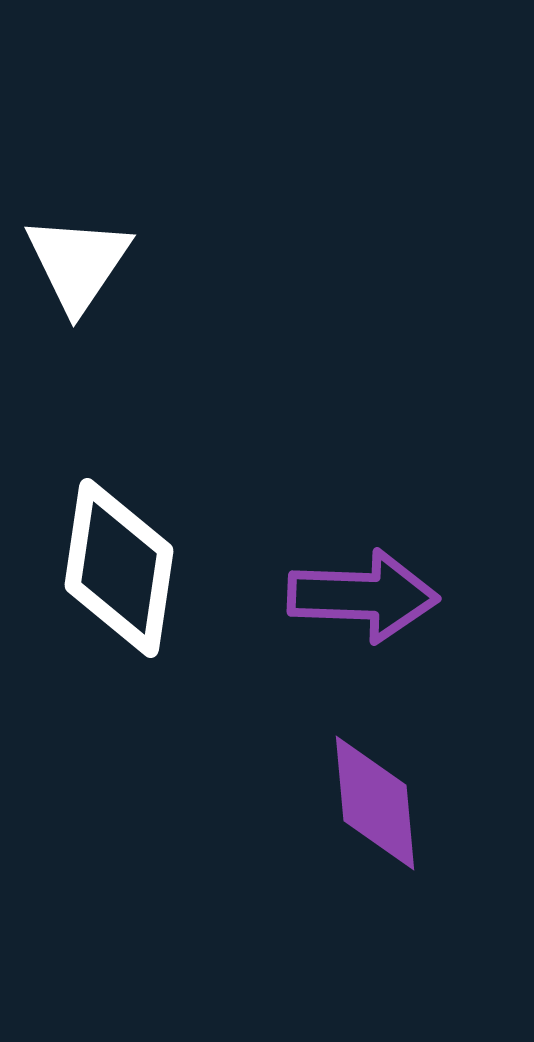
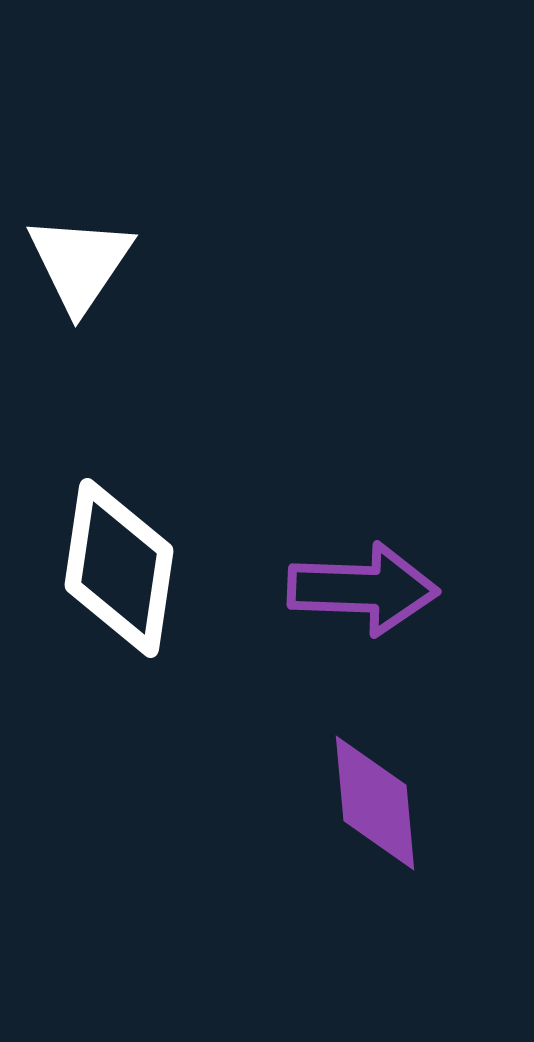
white triangle: moved 2 px right
purple arrow: moved 7 px up
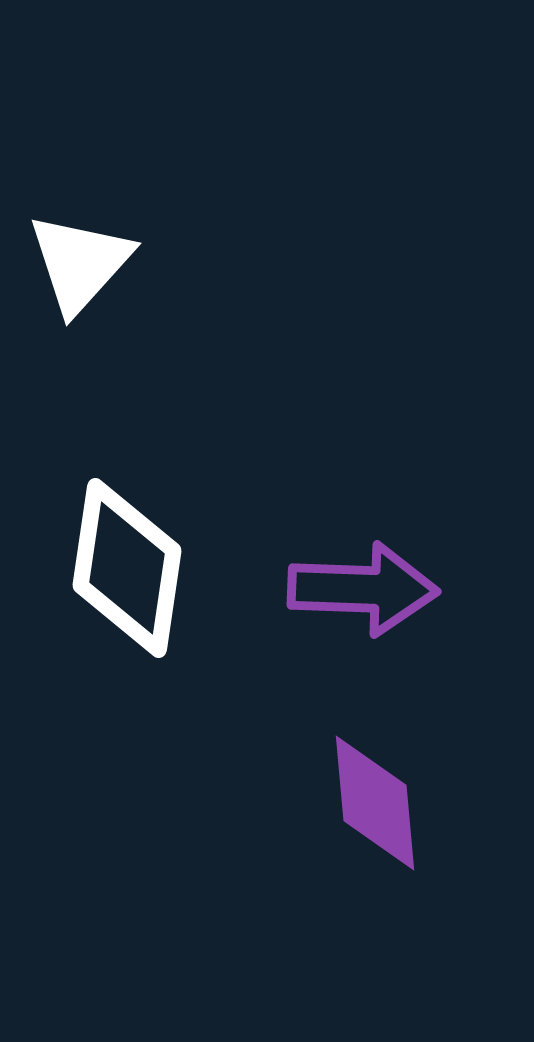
white triangle: rotated 8 degrees clockwise
white diamond: moved 8 px right
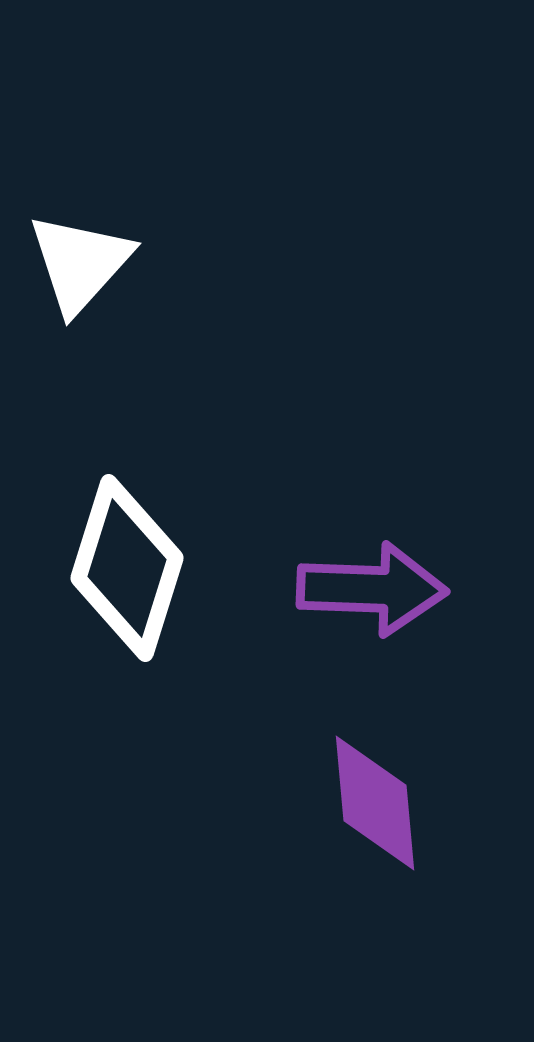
white diamond: rotated 9 degrees clockwise
purple arrow: moved 9 px right
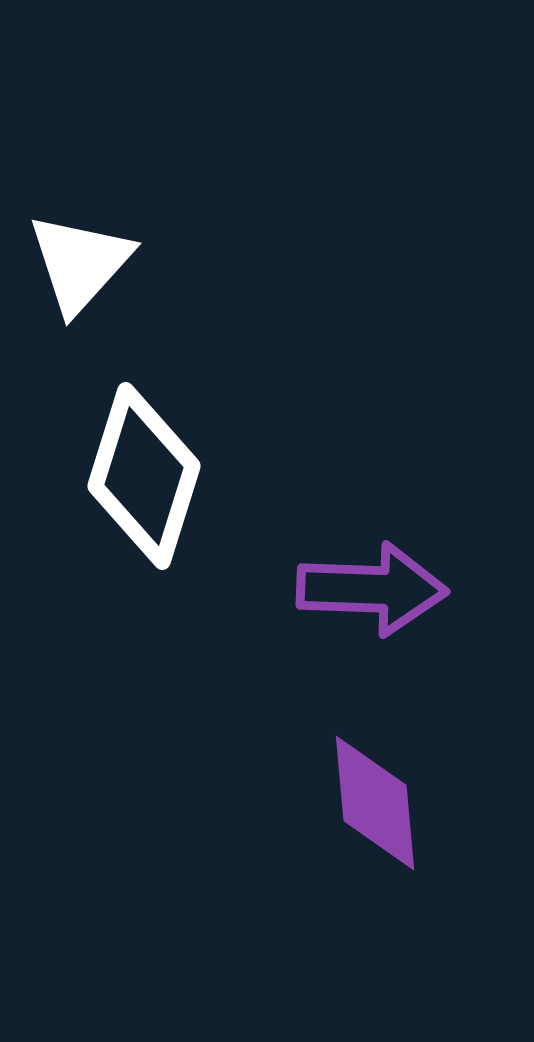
white diamond: moved 17 px right, 92 px up
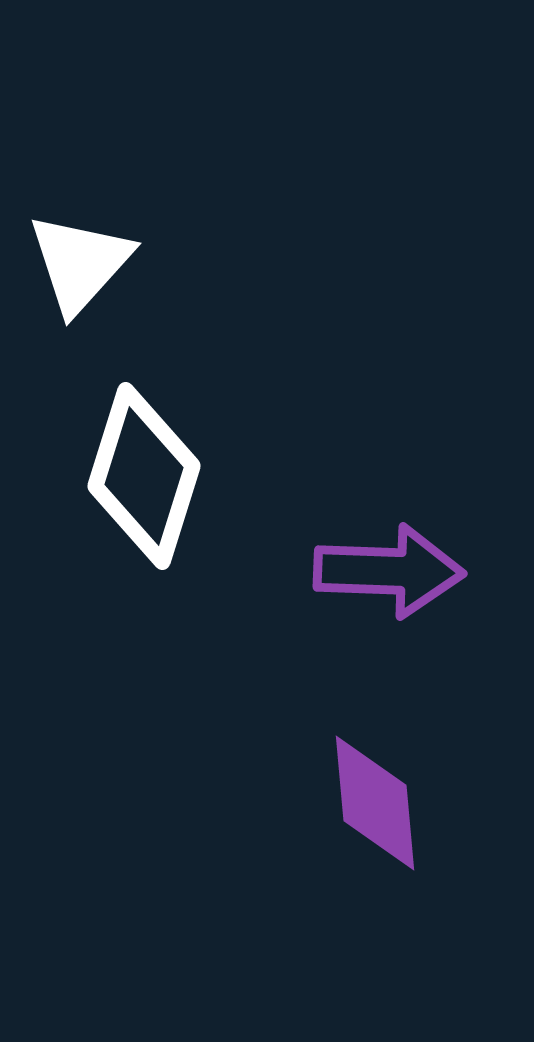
purple arrow: moved 17 px right, 18 px up
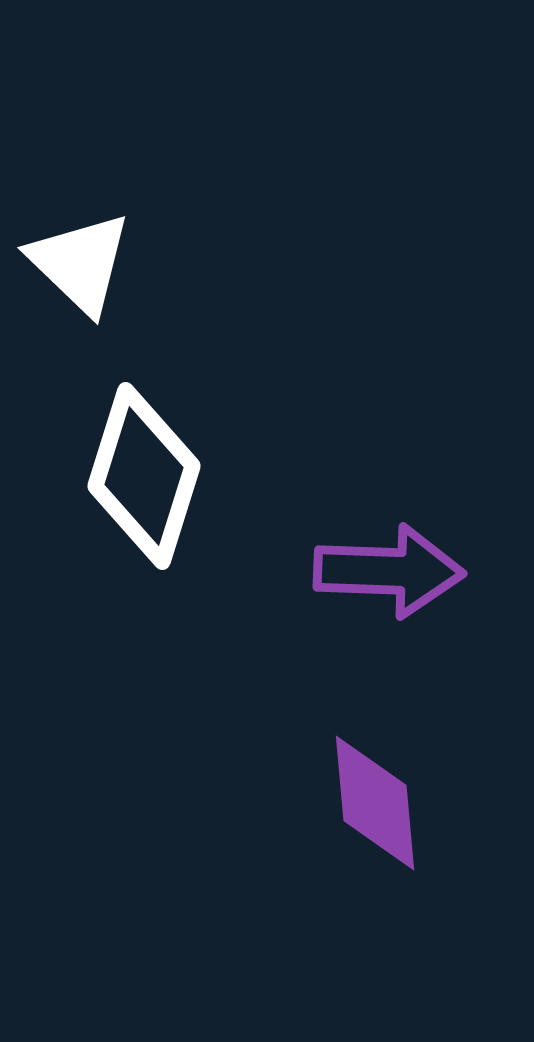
white triangle: rotated 28 degrees counterclockwise
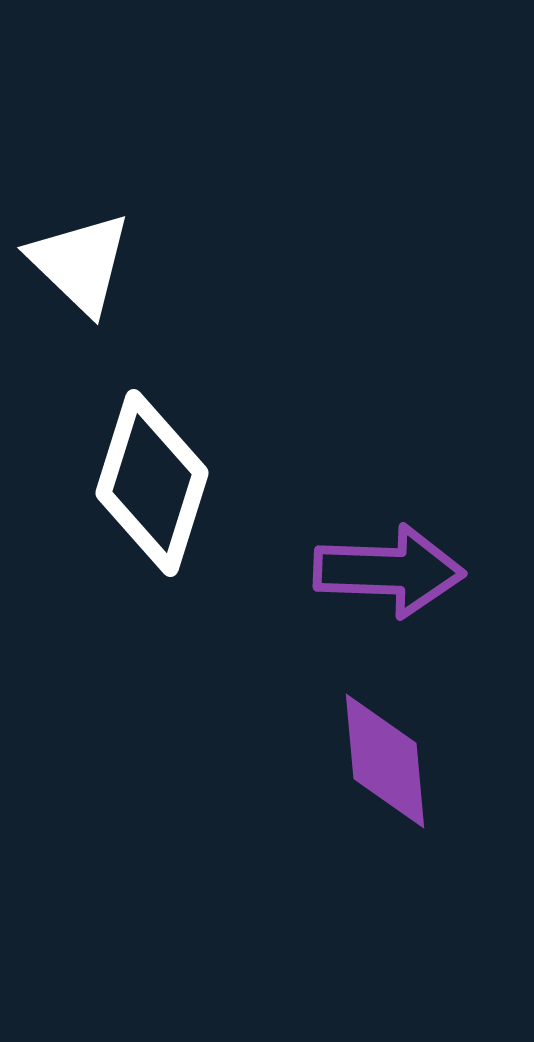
white diamond: moved 8 px right, 7 px down
purple diamond: moved 10 px right, 42 px up
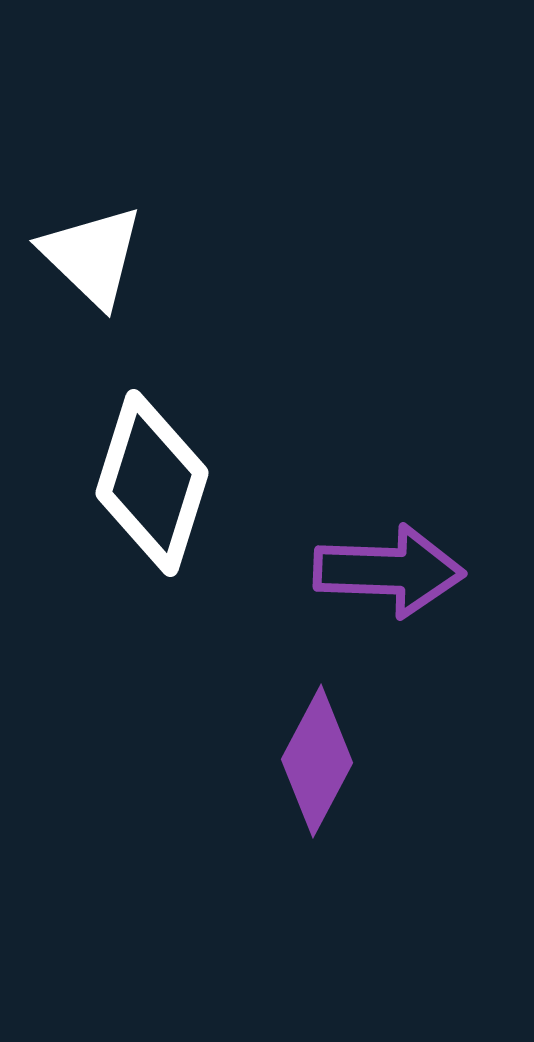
white triangle: moved 12 px right, 7 px up
purple diamond: moved 68 px left; rotated 33 degrees clockwise
